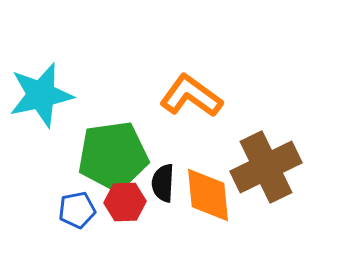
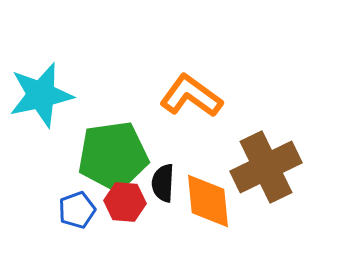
orange diamond: moved 6 px down
red hexagon: rotated 6 degrees clockwise
blue pentagon: rotated 9 degrees counterclockwise
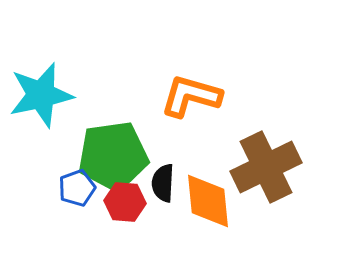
orange L-shape: rotated 20 degrees counterclockwise
blue pentagon: moved 22 px up
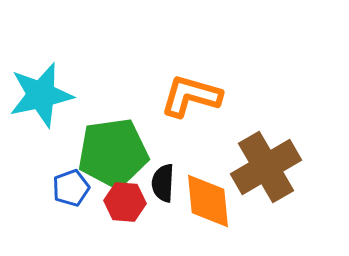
green pentagon: moved 3 px up
brown cross: rotated 4 degrees counterclockwise
blue pentagon: moved 6 px left
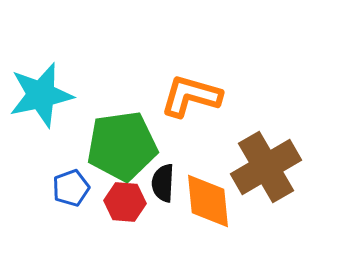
green pentagon: moved 9 px right, 7 px up
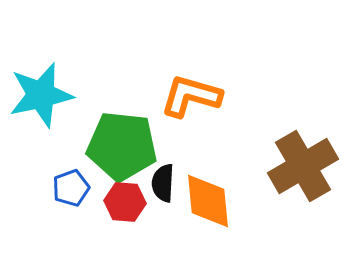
green pentagon: rotated 14 degrees clockwise
brown cross: moved 37 px right, 1 px up
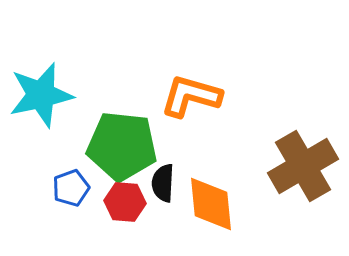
orange diamond: moved 3 px right, 3 px down
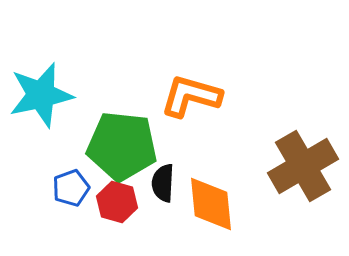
red hexagon: moved 8 px left; rotated 12 degrees clockwise
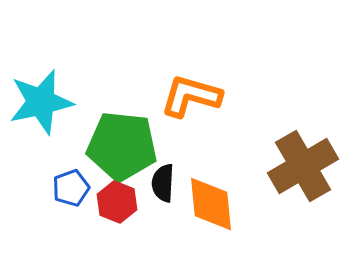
cyan star: moved 7 px down
red hexagon: rotated 6 degrees clockwise
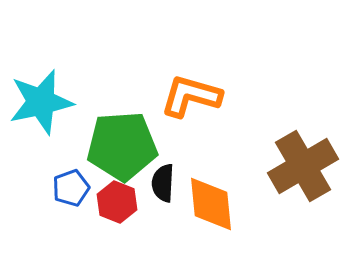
green pentagon: rotated 10 degrees counterclockwise
